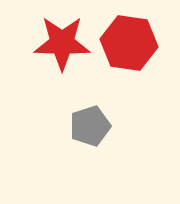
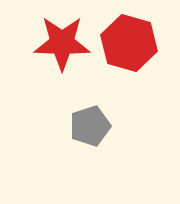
red hexagon: rotated 8 degrees clockwise
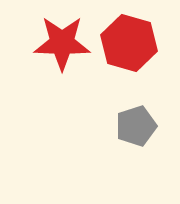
gray pentagon: moved 46 px right
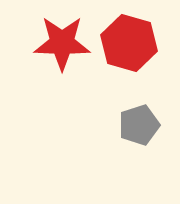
gray pentagon: moved 3 px right, 1 px up
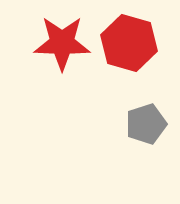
gray pentagon: moved 7 px right, 1 px up
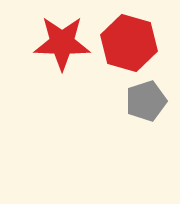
gray pentagon: moved 23 px up
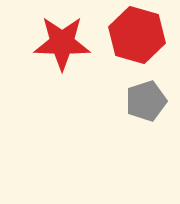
red hexagon: moved 8 px right, 8 px up
